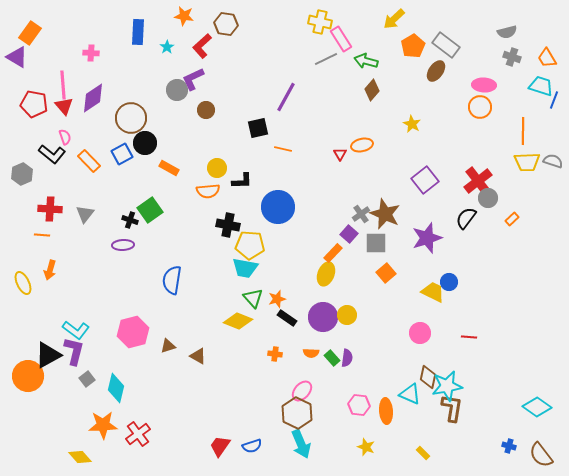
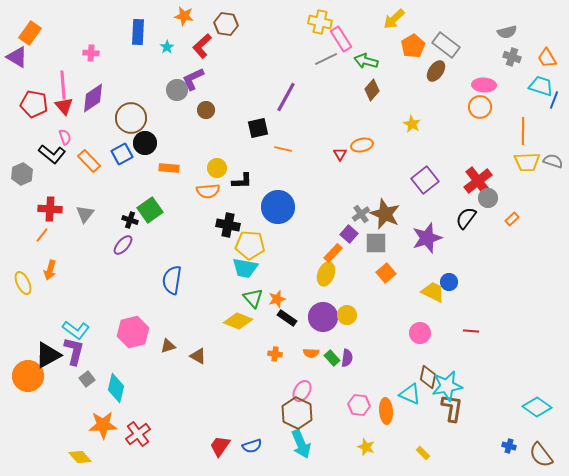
orange rectangle at (169, 168): rotated 24 degrees counterclockwise
orange line at (42, 235): rotated 56 degrees counterclockwise
purple ellipse at (123, 245): rotated 45 degrees counterclockwise
red line at (469, 337): moved 2 px right, 6 px up
pink ellipse at (302, 391): rotated 10 degrees counterclockwise
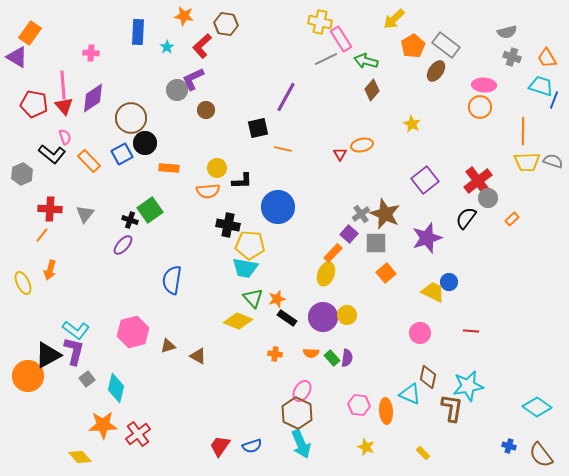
cyan star at (447, 386): moved 21 px right
